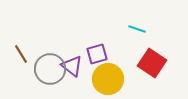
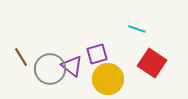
brown line: moved 3 px down
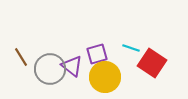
cyan line: moved 6 px left, 19 px down
yellow circle: moved 3 px left, 2 px up
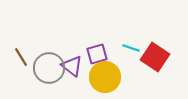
red square: moved 3 px right, 6 px up
gray circle: moved 1 px left, 1 px up
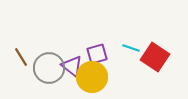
yellow circle: moved 13 px left
